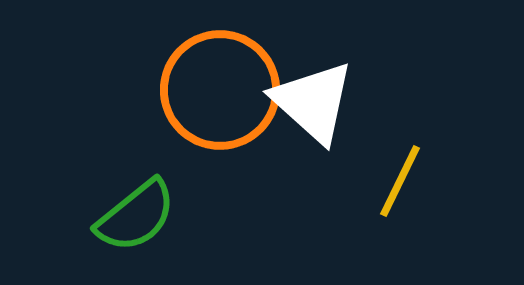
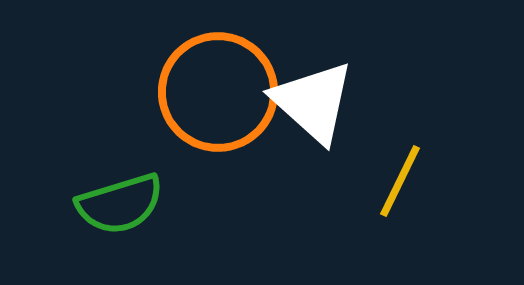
orange circle: moved 2 px left, 2 px down
green semicircle: moved 16 px left, 12 px up; rotated 22 degrees clockwise
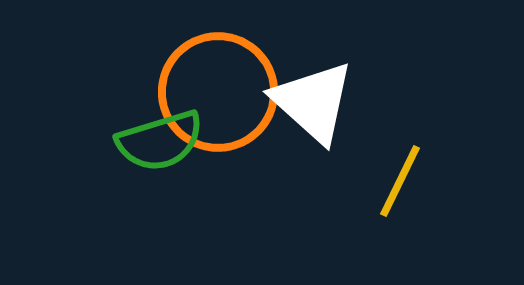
green semicircle: moved 40 px right, 63 px up
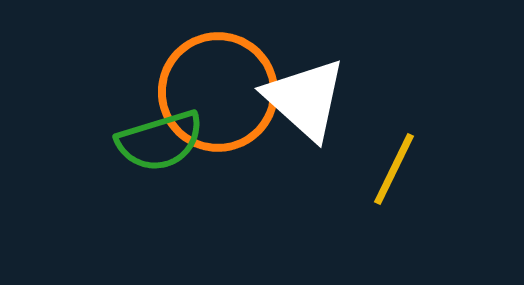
white triangle: moved 8 px left, 3 px up
yellow line: moved 6 px left, 12 px up
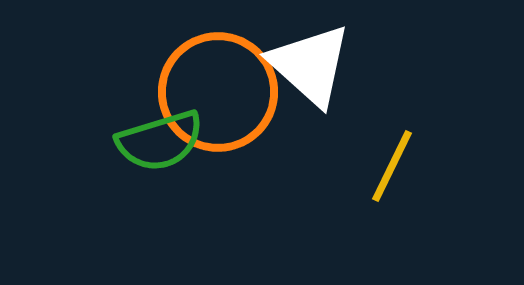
white triangle: moved 5 px right, 34 px up
yellow line: moved 2 px left, 3 px up
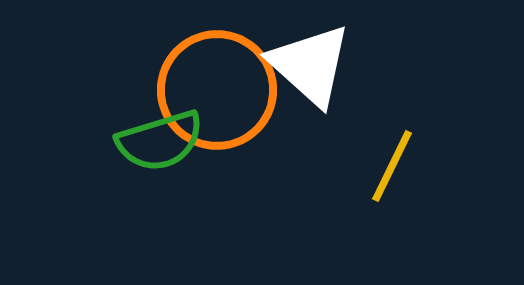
orange circle: moved 1 px left, 2 px up
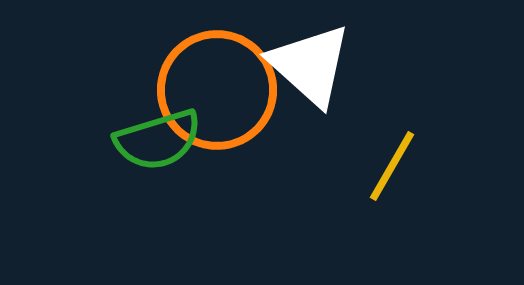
green semicircle: moved 2 px left, 1 px up
yellow line: rotated 4 degrees clockwise
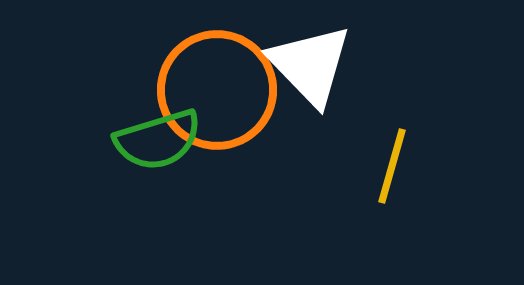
white triangle: rotated 4 degrees clockwise
yellow line: rotated 14 degrees counterclockwise
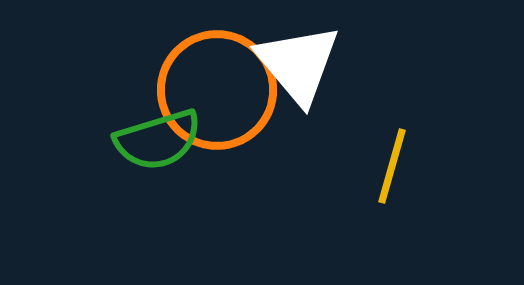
white triangle: moved 12 px left, 1 px up; rotated 4 degrees clockwise
